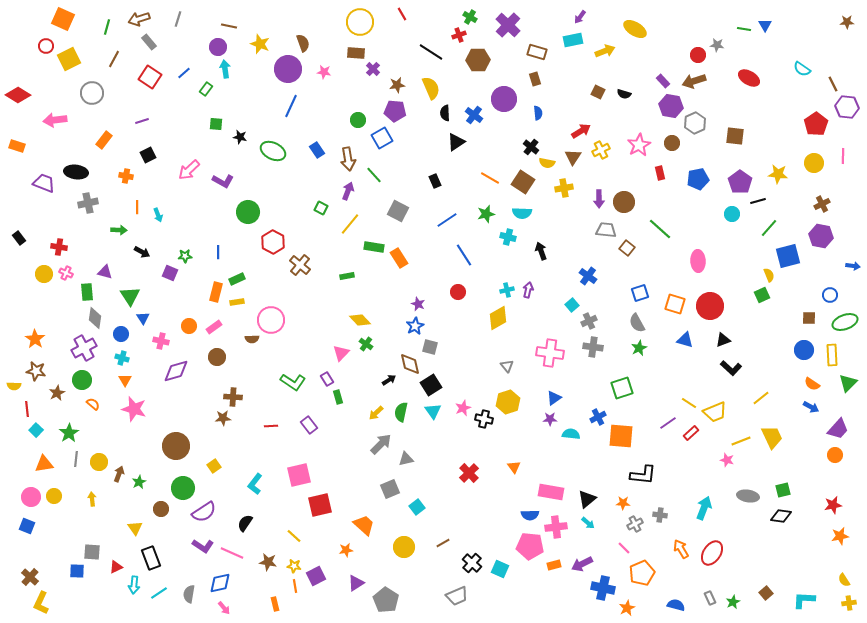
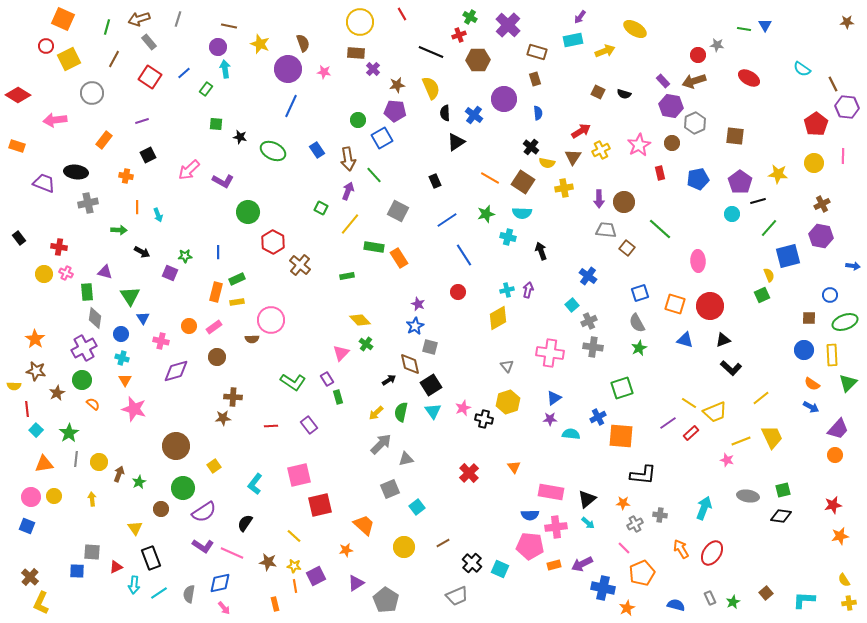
black line at (431, 52): rotated 10 degrees counterclockwise
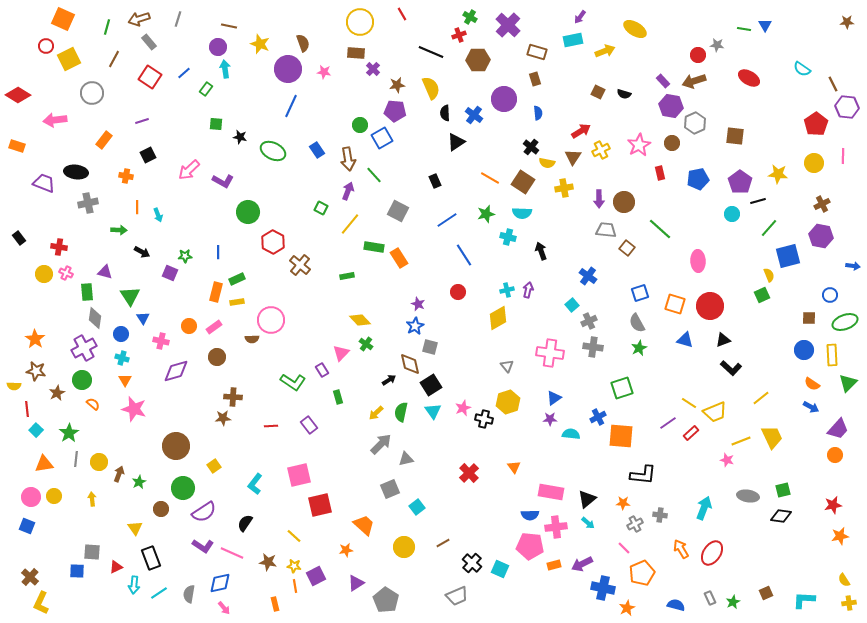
green circle at (358, 120): moved 2 px right, 5 px down
purple rectangle at (327, 379): moved 5 px left, 9 px up
brown square at (766, 593): rotated 16 degrees clockwise
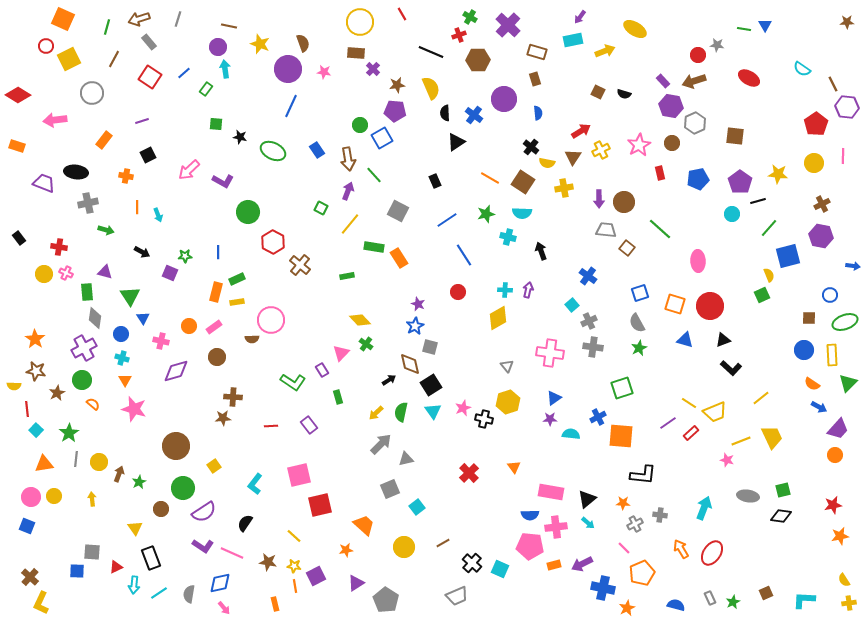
green arrow at (119, 230): moved 13 px left; rotated 14 degrees clockwise
cyan cross at (507, 290): moved 2 px left; rotated 16 degrees clockwise
blue arrow at (811, 407): moved 8 px right
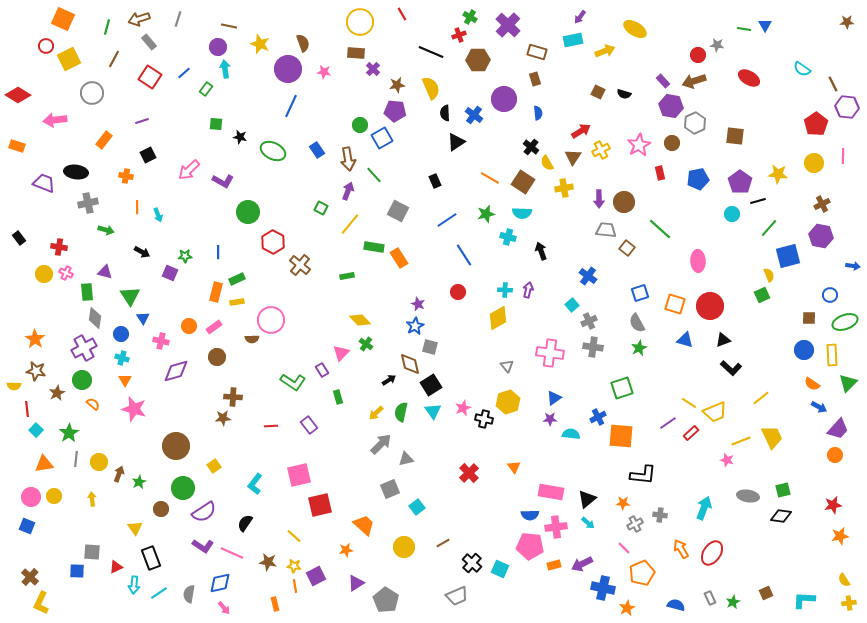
yellow semicircle at (547, 163): rotated 49 degrees clockwise
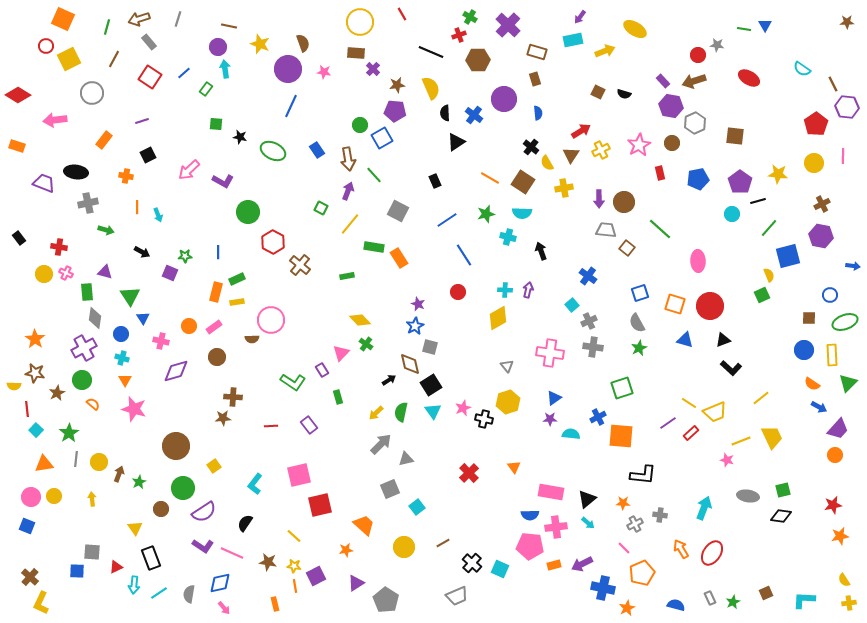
brown triangle at (573, 157): moved 2 px left, 2 px up
brown star at (36, 371): moved 1 px left, 2 px down
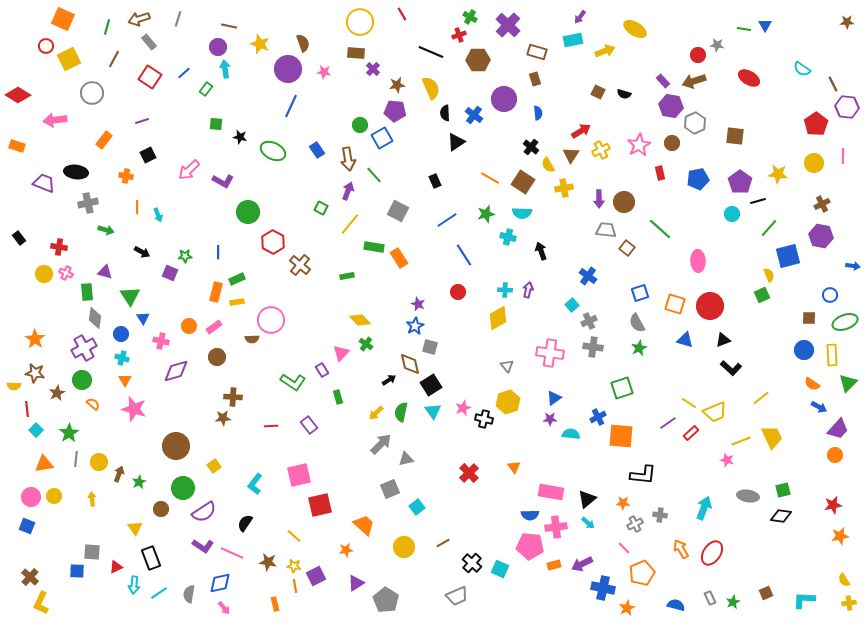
yellow semicircle at (547, 163): moved 1 px right, 2 px down
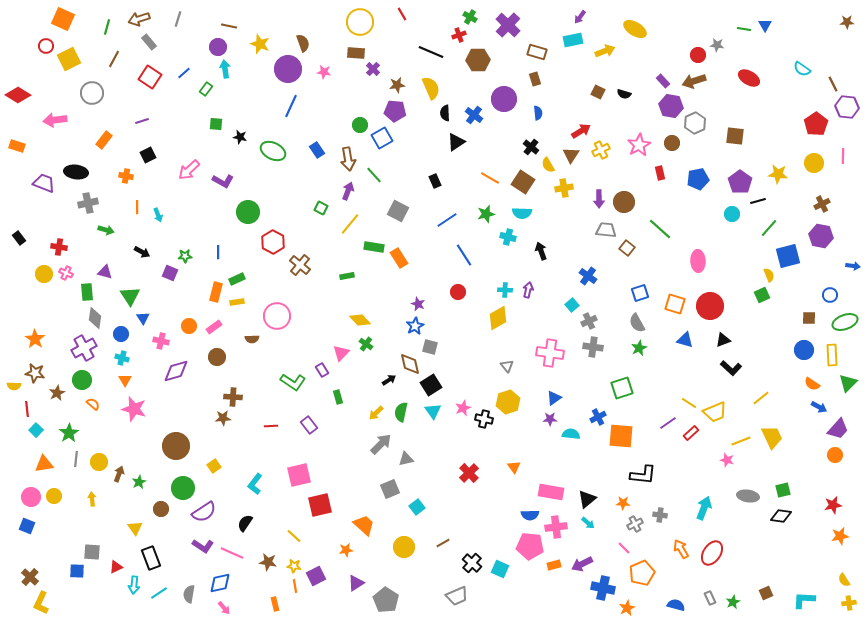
pink circle at (271, 320): moved 6 px right, 4 px up
